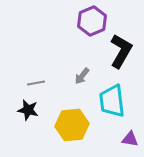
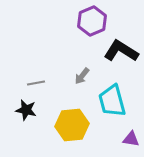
black L-shape: rotated 88 degrees counterclockwise
cyan trapezoid: rotated 8 degrees counterclockwise
black star: moved 2 px left
purple triangle: moved 1 px right
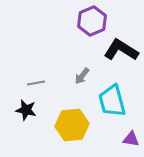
black L-shape: moved 1 px up
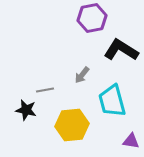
purple hexagon: moved 3 px up; rotated 12 degrees clockwise
gray arrow: moved 1 px up
gray line: moved 9 px right, 7 px down
purple triangle: moved 2 px down
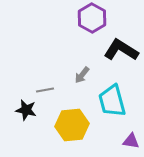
purple hexagon: rotated 20 degrees counterclockwise
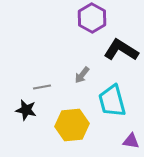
gray line: moved 3 px left, 3 px up
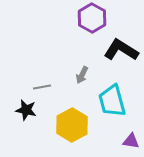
gray arrow: rotated 12 degrees counterclockwise
yellow hexagon: rotated 24 degrees counterclockwise
